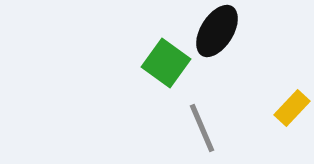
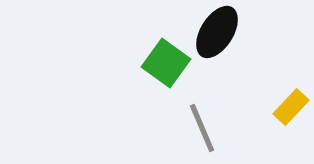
black ellipse: moved 1 px down
yellow rectangle: moved 1 px left, 1 px up
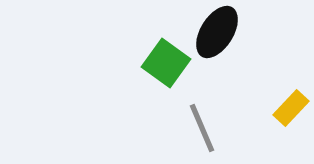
yellow rectangle: moved 1 px down
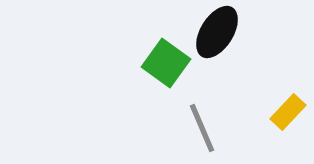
yellow rectangle: moved 3 px left, 4 px down
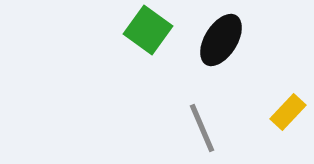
black ellipse: moved 4 px right, 8 px down
green square: moved 18 px left, 33 px up
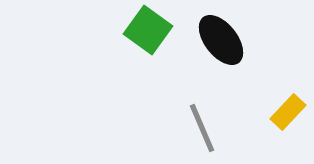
black ellipse: rotated 70 degrees counterclockwise
